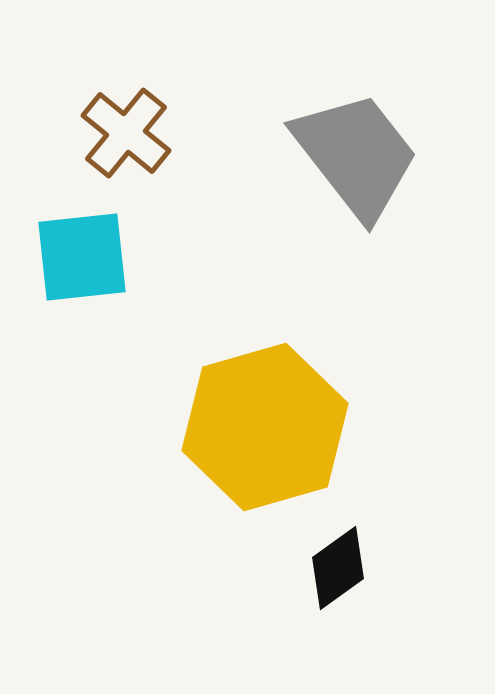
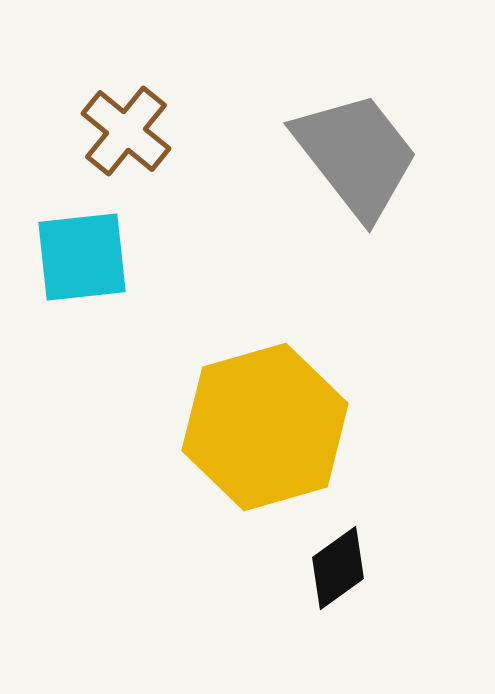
brown cross: moved 2 px up
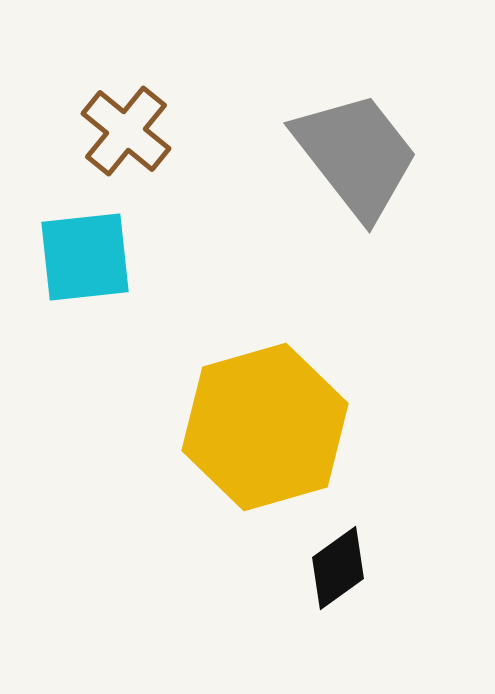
cyan square: moved 3 px right
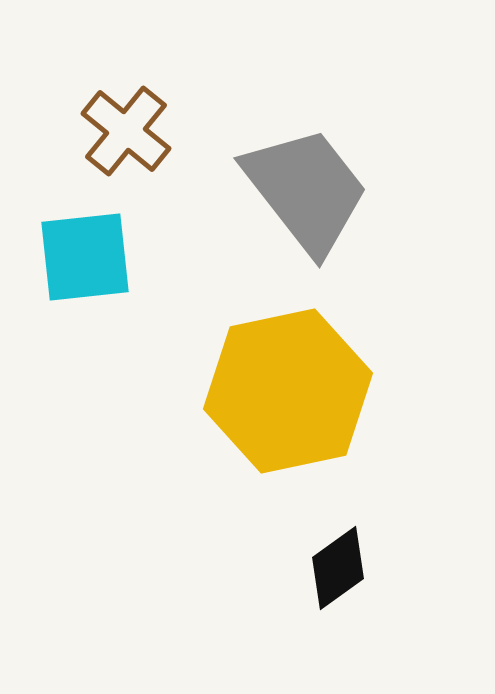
gray trapezoid: moved 50 px left, 35 px down
yellow hexagon: moved 23 px right, 36 px up; rotated 4 degrees clockwise
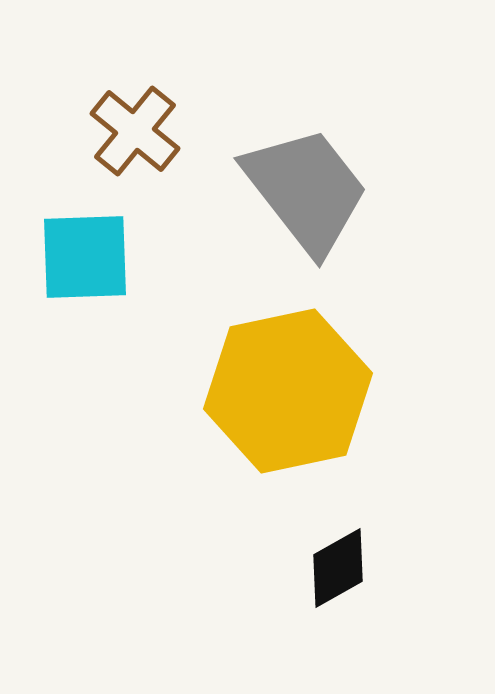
brown cross: moved 9 px right
cyan square: rotated 4 degrees clockwise
black diamond: rotated 6 degrees clockwise
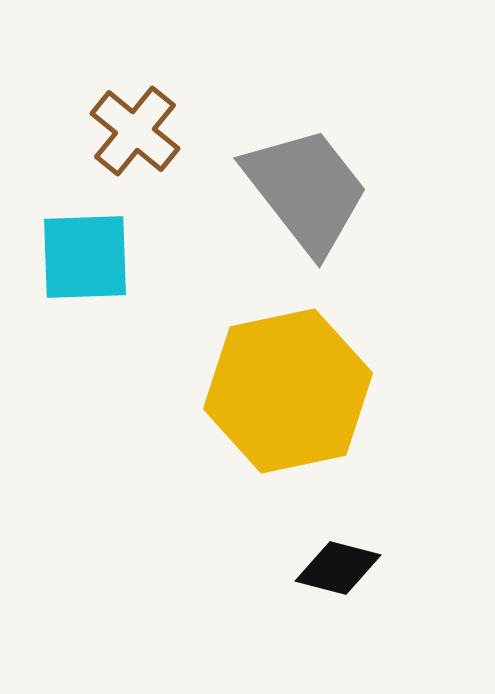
black diamond: rotated 44 degrees clockwise
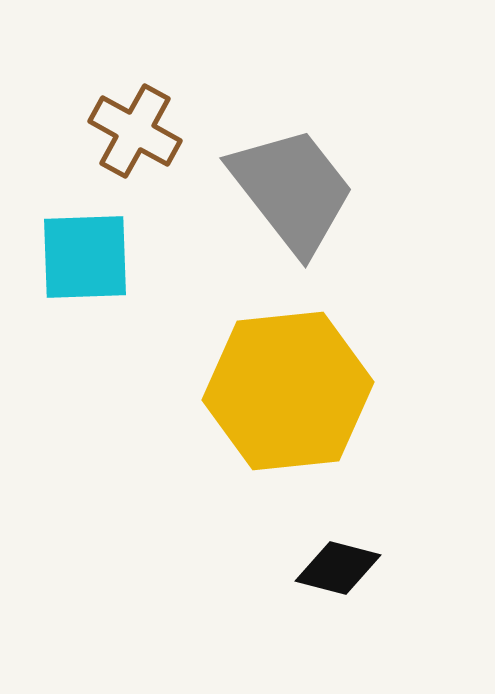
brown cross: rotated 10 degrees counterclockwise
gray trapezoid: moved 14 px left
yellow hexagon: rotated 6 degrees clockwise
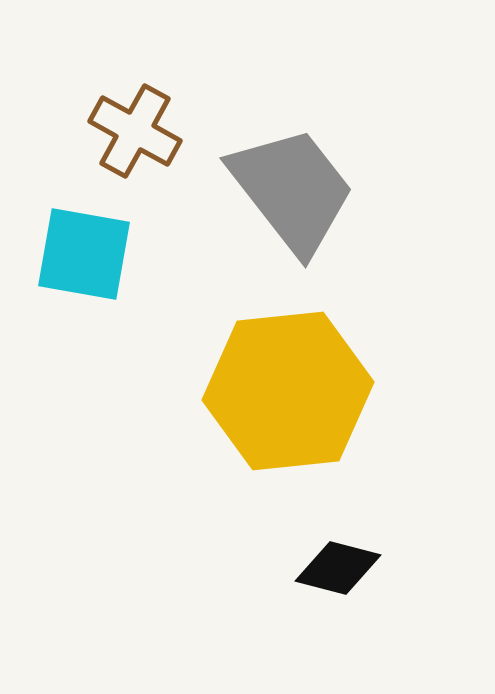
cyan square: moved 1 px left, 3 px up; rotated 12 degrees clockwise
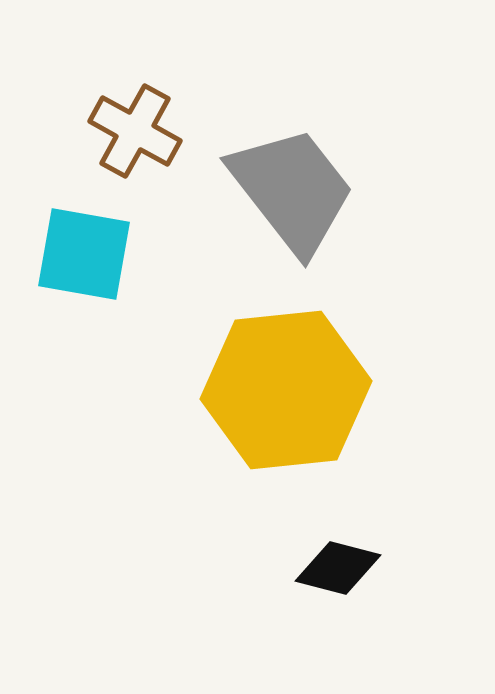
yellow hexagon: moved 2 px left, 1 px up
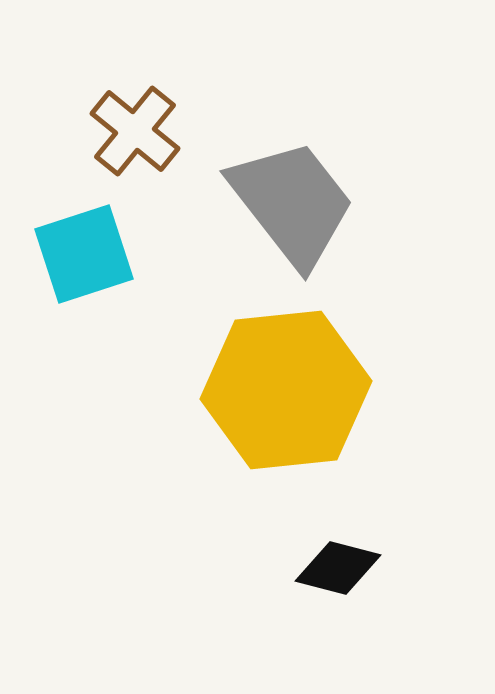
brown cross: rotated 10 degrees clockwise
gray trapezoid: moved 13 px down
cyan square: rotated 28 degrees counterclockwise
